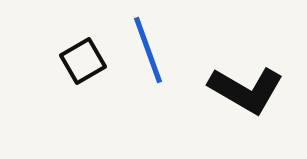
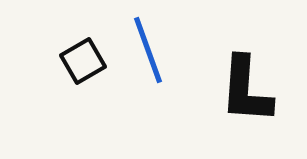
black L-shape: rotated 64 degrees clockwise
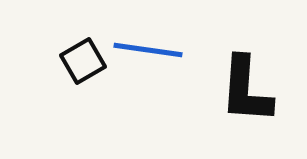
blue line: rotated 62 degrees counterclockwise
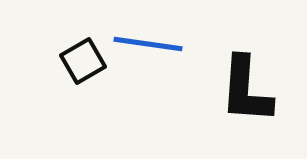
blue line: moved 6 px up
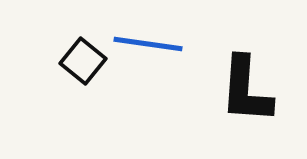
black square: rotated 21 degrees counterclockwise
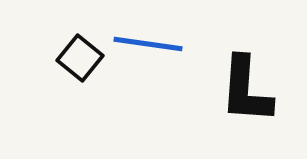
black square: moved 3 px left, 3 px up
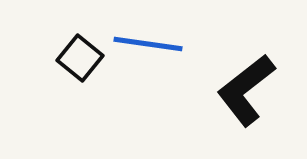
black L-shape: rotated 48 degrees clockwise
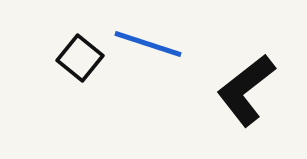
blue line: rotated 10 degrees clockwise
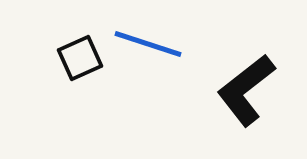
black square: rotated 27 degrees clockwise
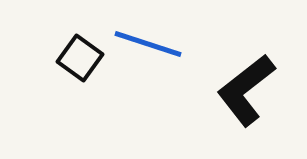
black square: rotated 30 degrees counterclockwise
